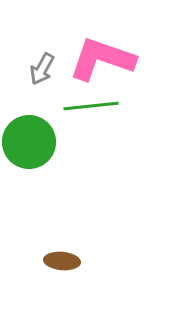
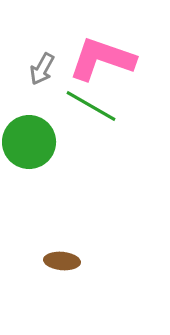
green line: rotated 36 degrees clockwise
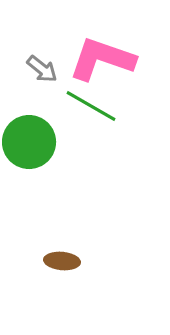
gray arrow: rotated 80 degrees counterclockwise
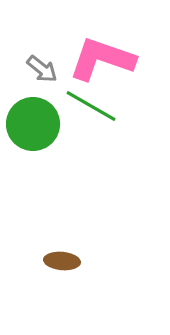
green circle: moved 4 px right, 18 px up
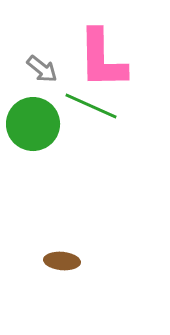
pink L-shape: rotated 110 degrees counterclockwise
green line: rotated 6 degrees counterclockwise
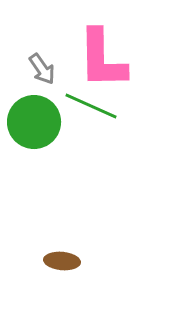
gray arrow: rotated 16 degrees clockwise
green circle: moved 1 px right, 2 px up
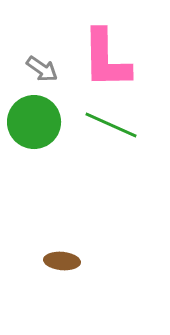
pink L-shape: moved 4 px right
gray arrow: rotated 20 degrees counterclockwise
green line: moved 20 px right, 19 px down
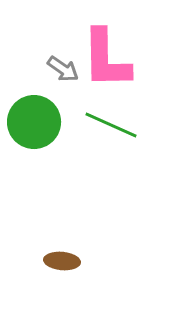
gray arrow: moved 21 px right
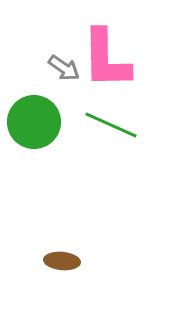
gray arrow: moved 1 px right, 1 px up
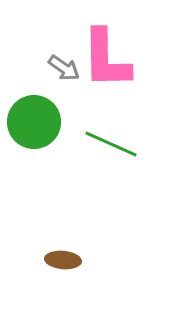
green line: moved 19 px down
brown ellipse: moved 1 px right, 1 px up
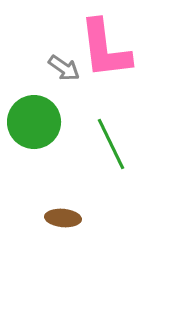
pink L-shape: moved 1 px left, 10 px up; rotated 6 degrees counterclockwise
green line: rotated 40 degrees clockwise
brown ellipse: moved 42 px up
